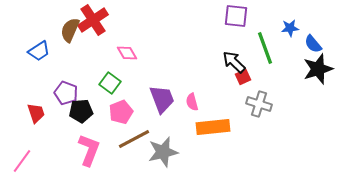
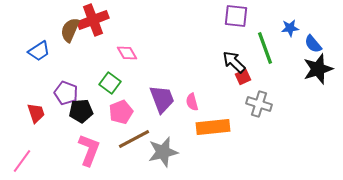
red cross: rotated 12 degrees clockwise
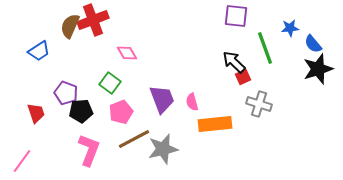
brown semicircle: moved 4 px up
orange rectangle: moved 2 px right, 3 px up
gray star: moved 3 px up
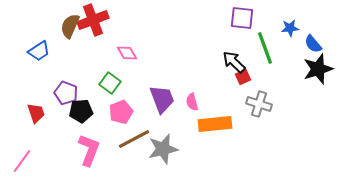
purple square: moved 6 px right, 2 px down
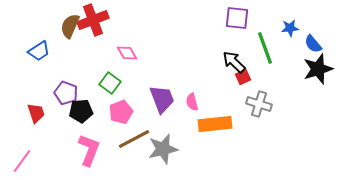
purple square: moved 5 px left
